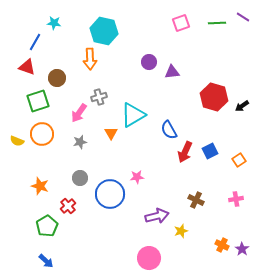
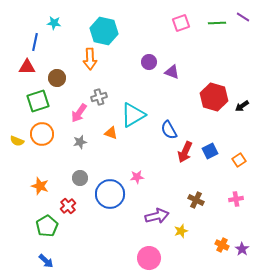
blue line: rotated 18 degrees counterclockwise
red triangle: rotated 18 degrees counterclockwise
purple triangle: rotated 28 degrees clockwise
orange triangle: rotated 40 degrees counterclockwise
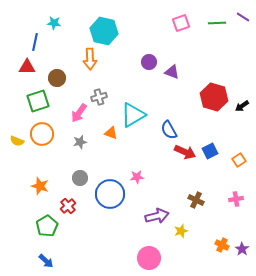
red arrow: rotated 90 degrees counterclockwise
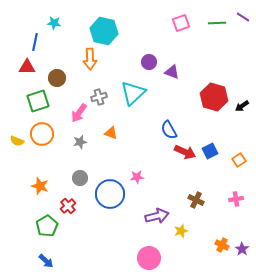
cyan triangle: moved 22 px up; rotated 12 degrees counterclockwise
